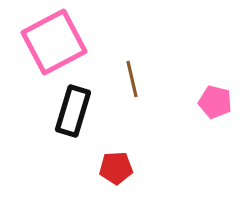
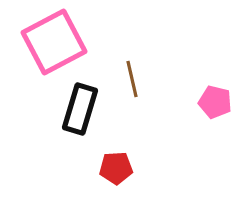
black rectangle: moved 7 px right, 2 px up
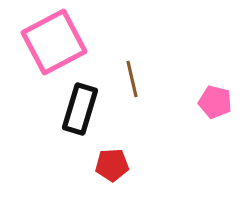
red pentagon: moved 4 px left, 3 px up
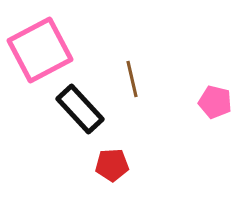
pink square: moved 14 px left, 8 px down
black rectangle: rotated 60 degrees counterclockwise
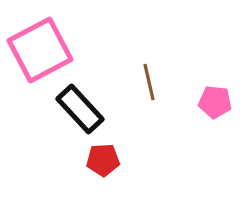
brown line: moved 17 px right, 3 px down
pink pentagon: rotated 8 degrees counterclockwise
red pentagon: moved 9 px left, 5 px up
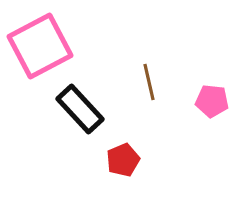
pink square: moved 4 px up
pink pentagon: moved 3 px left, 1 px up
red pentagon: moved 20 px right; rotated 20 degrees counterclockwise
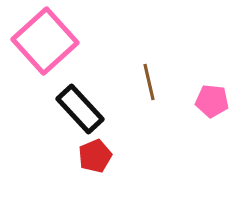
pink square: moved 5 px right, 5 px up; rotated 14 degrees counterclockwise
red pentagon: moved 28 px left, 4 px up
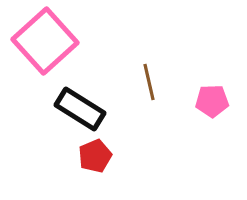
pink pentagon: rotated 8 degrees counterclockwise
black rectangle: rotated 15 degrees counterclockwise
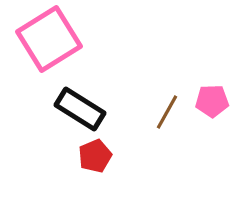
pink square: moved 4 px right, 2 px up; rotated 10 degrees clockwise
brown line: moved 18 px right, 30 px down; rotated 42 degrees clockwise
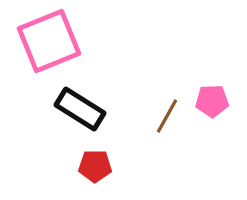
pink square: moved 2 px down; rotated 10 degrees clockwise
brown line: moved 4 px down
red pentagon: moved 10 px down; rotated 24 degrees clockwise
